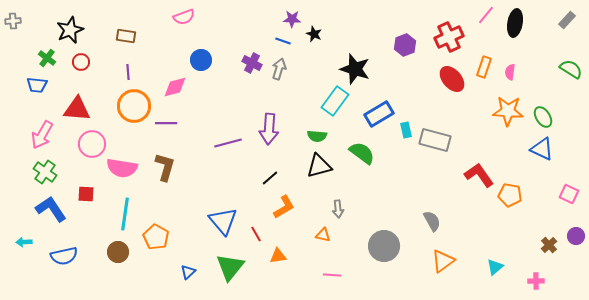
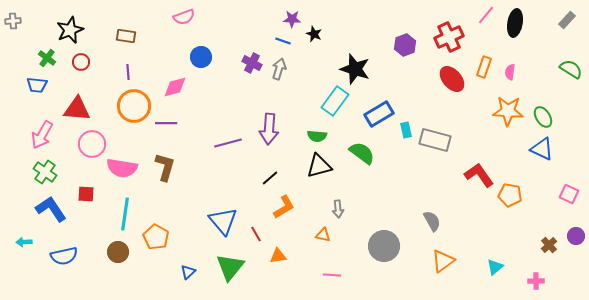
blue circle at (201, 60): moved 3 px up
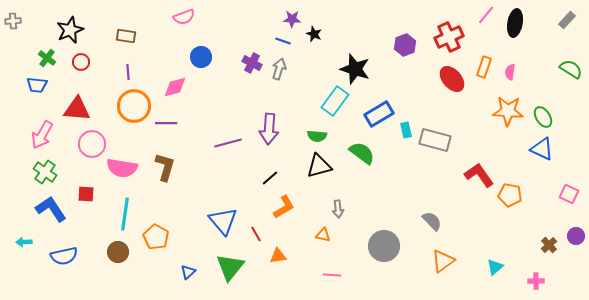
gray semicircle at (432, 221): rotated 15 degrees counterclockwise
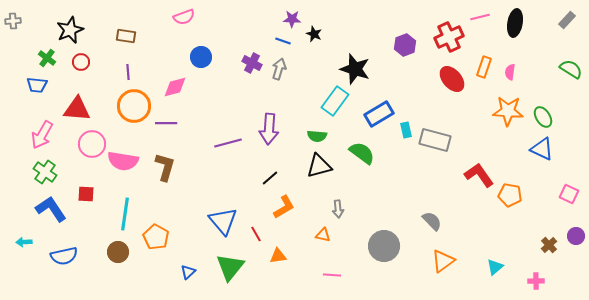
pink line at (486, 15): moved 6 px left, 2 px down; rotated 36 degrees clockwise
pink semicircle at (122, 168): moved 1 px right, 7 px up
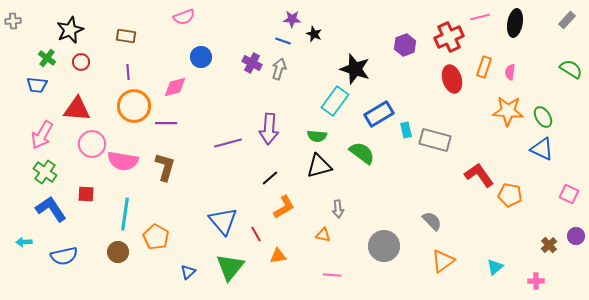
red ellipse at (452, 79): rotated 24 degrees clockwise
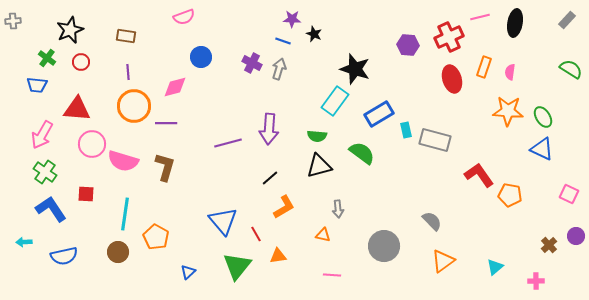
purple hexagon at (405, 45): moved 3 px right; rotated 25 degrees clockwise
pink semicircle at (123, 161): rotated 8 degrees clockwise
green triangle at (230, 267): moved 7 px right, 1 px up
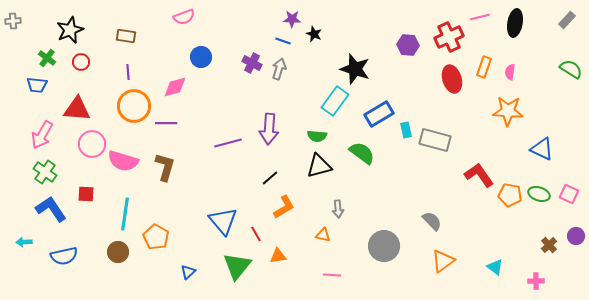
green ellipse at (543, 117): moved 4 px left, 77 px down; rotated 40 degrees counterclockwise
cyan triangle at (495, 267): rotated 42 degrees counterclockwise
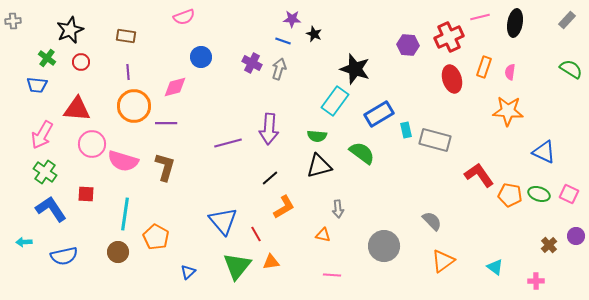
blue triangle at (542, 149): moved 2 px right, 3 px down
orange triangle at (278, 256): moved 7 px left, 6 px down
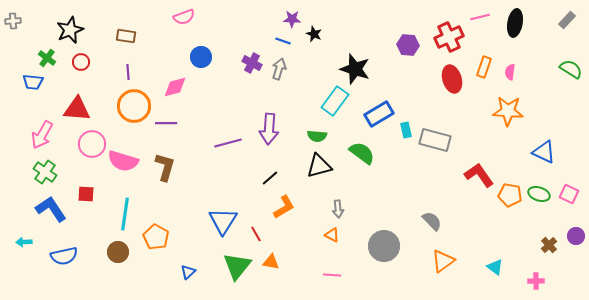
blue trapezoid at (37, 85): moved 4 px left, 3 px up
blue triangle at (223, 221): rotated 12 degrees clockwise
orange triangle at (323, 235): moved 9 px right; rotated 14 degrees clockwise
orange triangle at (271, 262): rotated 18 degrees clockwise
